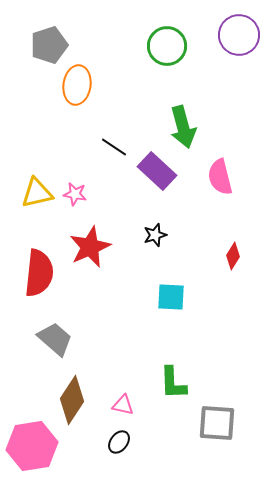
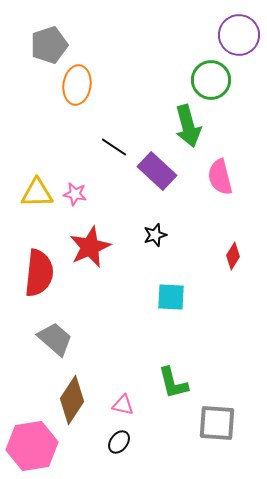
green circle: moved 44 px right, 34 px down
green arrow: moved 5 px right, 1 px up
yellow triangle: rotated 12 degrees clockwise
green L-shape: rotated 12 degrees counterclockwise
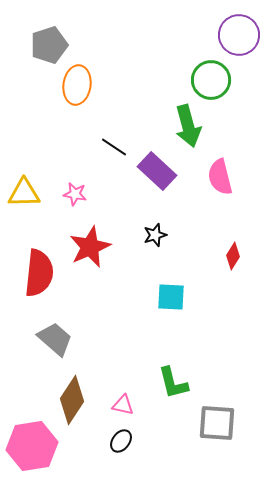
yellow triangle: moved 13 px left
black ellipse: moved 2 px right, 1 px up
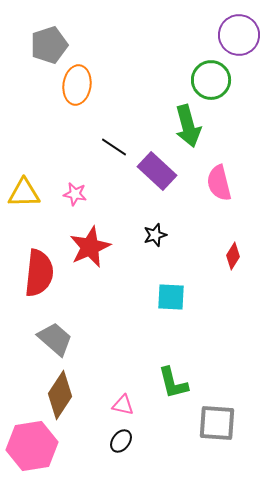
pink semicircle: moved 1 px left, 6 px down
brown diamond: moved 12 px left, 5 px up
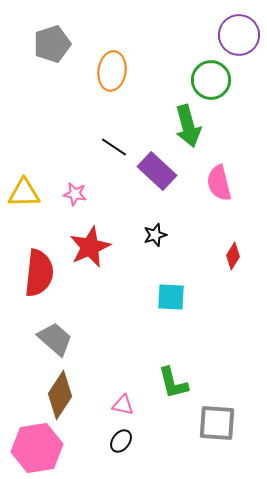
gray pentagon: moved 3 px right, 1 px up
orange ellipse: moved 35 px right, 14 px up
pink hexagon: moved 5 px right, 2 px down
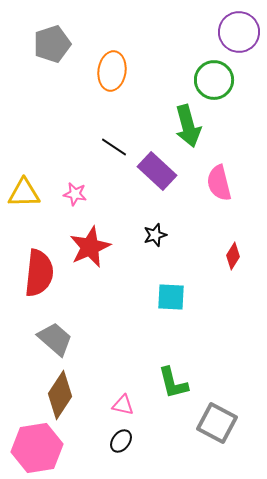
purple circle: moved 3 px up
green circle: moved 3 px right
gray square: rotated 24 degrees clockwise
